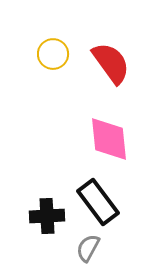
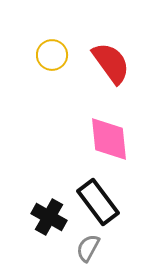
yellow circle: moved 1 px left, 1 px down
black cross: moved 2 px right, 1 px down; rotated 32 degrees clockwise
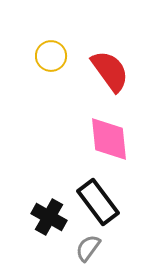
yellow circle: moved 1 px left, 1 px down
red semicircle: moved 1 px left, 8 px down
gray semicircle: rotated 8 degrees clockwise
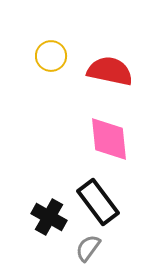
red semicircle: rotated 42 degrees counterclockwise
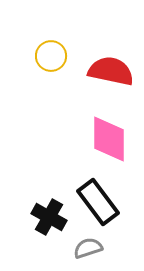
red semicircle: moved 1 px right
pink diamond: rotated 6 degrees clockwise
gray semicircle: rotated 36 degrees clockwise
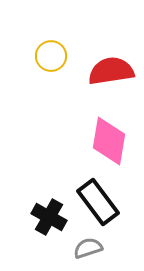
red semicircle: rotated 21 degrees counterclockwise
pink diamond: moved 2 px down; rotated 9 degrees clockwise
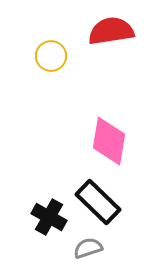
red semicircle: moved 40 px up
black rectangle: rotated 9 degrees counterclockwise
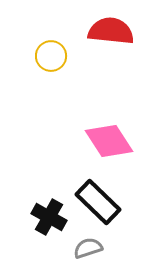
red semicircle: rotated 15 degrees clockwise
pink diamond: rotated 42 degrees counterclockwise
